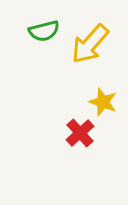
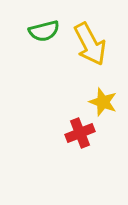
yellow arrow: rotated 69 degrees counterclockwise
red cross: rotated 20 degrees clockwise
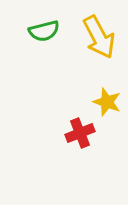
yellow arrow: moved 9 px right, 7 px up
yellow star: moved 4 px right
